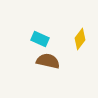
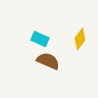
brown semicircle: rotated 10 degrees clockwise
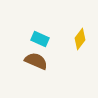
brown semicircle: moved 12 px left
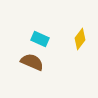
brown semicircle: moved 4 px left, 1 px down
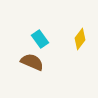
cyan rectangle: rotated 30 degrees clockwise
